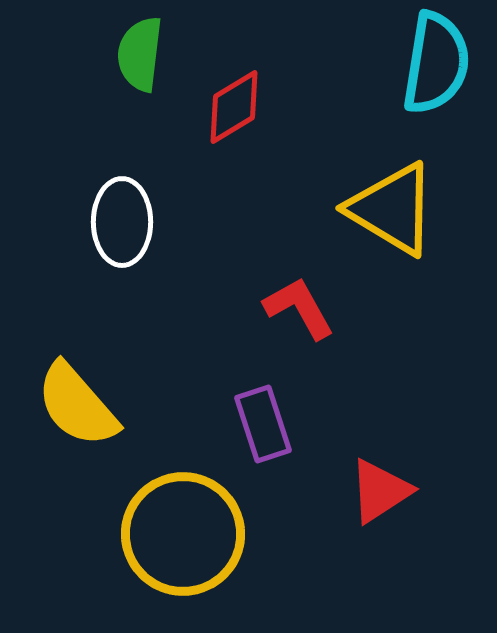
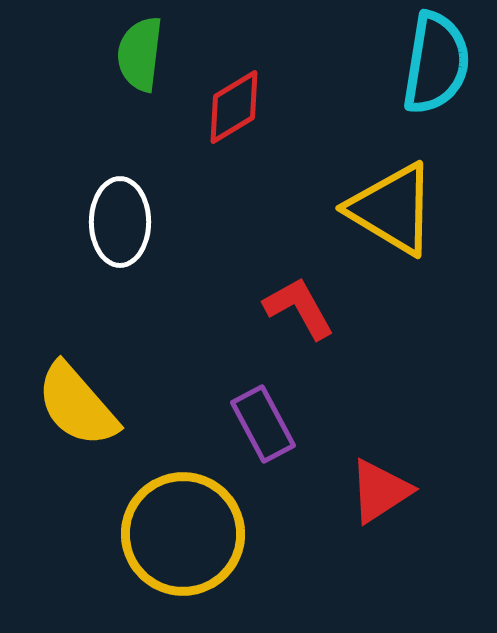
white ellipse: moved 2 px left
purple rectangle: rotated 10 degrees counterclockwise
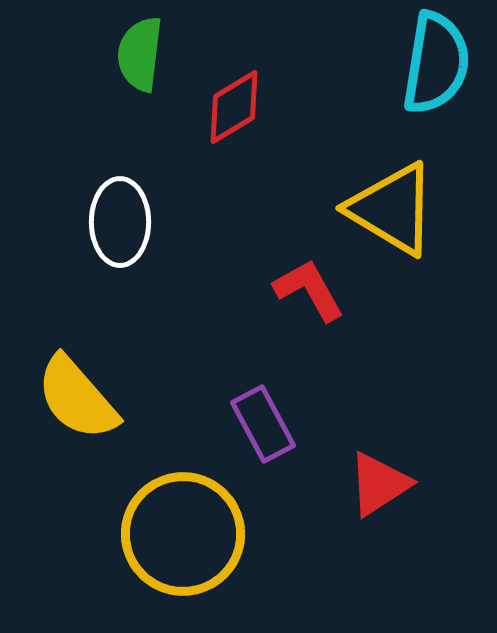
red L-shape: moved 10 px right, 18 px up
yellow semicircle: moved 7 px up
red triangle: moved 1 px left, 7 px up
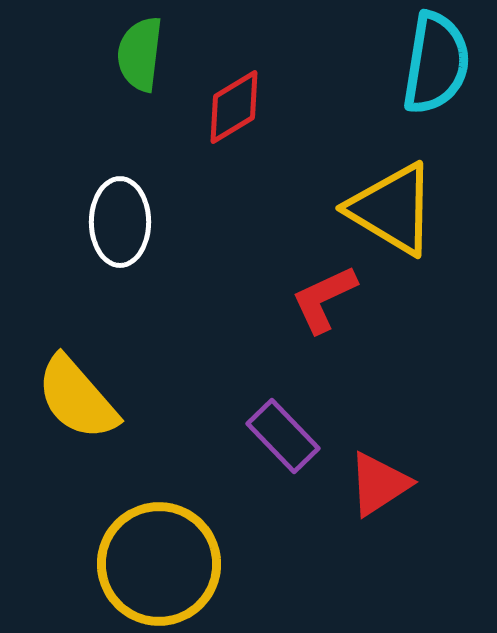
red L-shape: moved 15 px right, 9 px down; rotated 86 degrees counterclockwise
purple rectangle: moved 20 px right, 12 px down; rotated 16 degrees counterclockwise
yellow circle: moved 24 px left, 30 px down
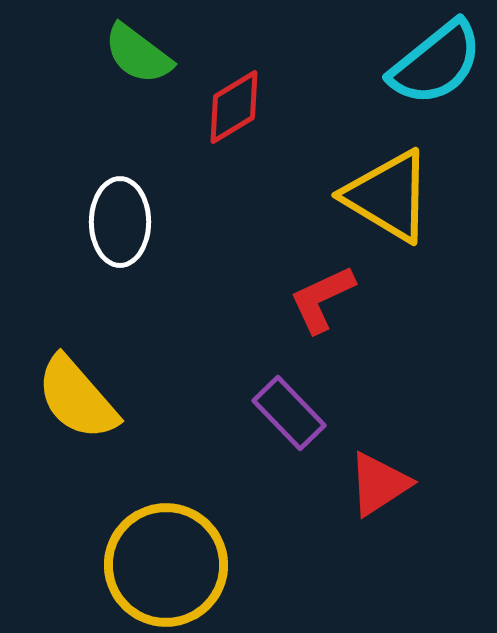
green semicircle: moved 2 px left; rotated 60 degrees counterclockwise
cyan semicircle: rotated 42 degrees clockwise
yellow triangle: moved 4 px left, 13 px up
red L-shape: moved 2 px left
purple rectangle: moved 6 px right, 23 px up
yellow circle: moved 7 px right, 1 px down
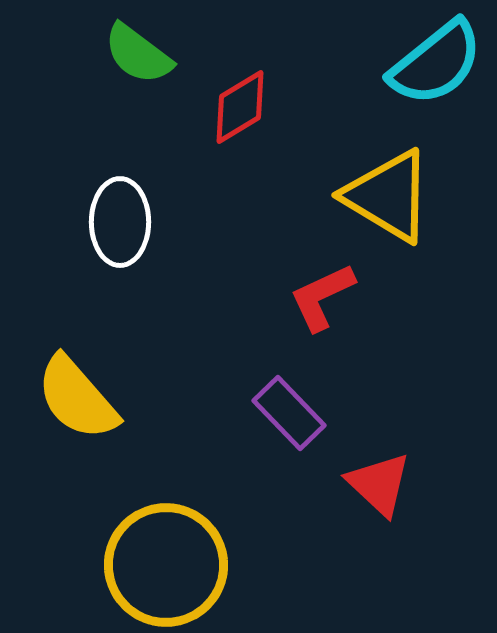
red diamond: moved 6 px right
red L-shape: moved 2 px up
red triangle: rotated 44 degrees counterclockwise
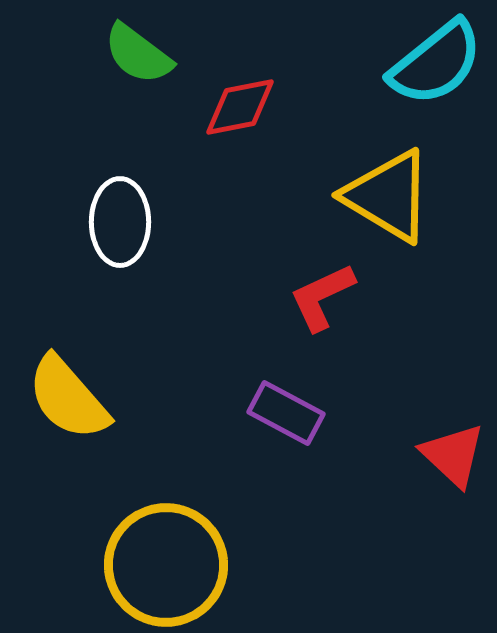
red diamond: rotated 20 degrees clockwise
yellow semicircle: moved 9 px left
purple rectangle: moved 3 px left; rotated 18 degrees counterclockwise
red triangle: moved 74 px right, 29 px up
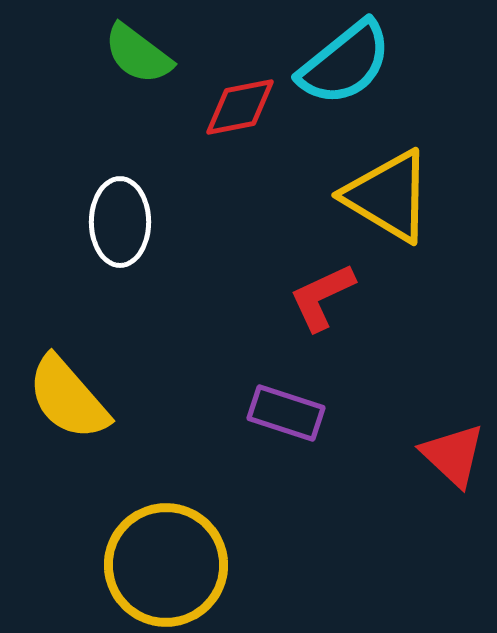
cyan semicircle: moved 91 px left
purple rectangle: rotated 10 degrees counterclockwise
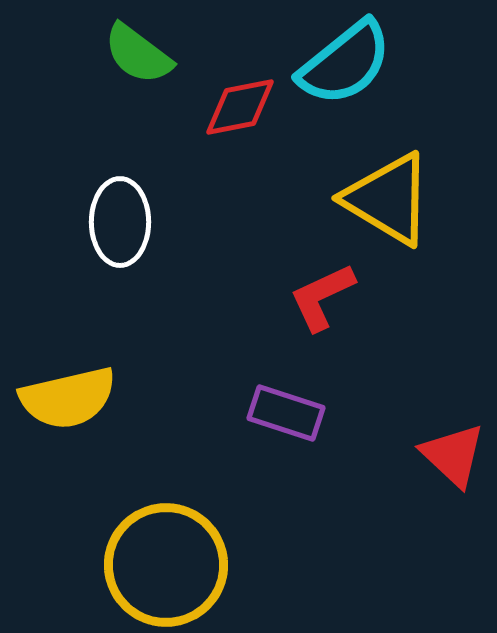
yellow triangle: moved 3 px down
yellow semicircle: rotated 62 degrees counterclockwise
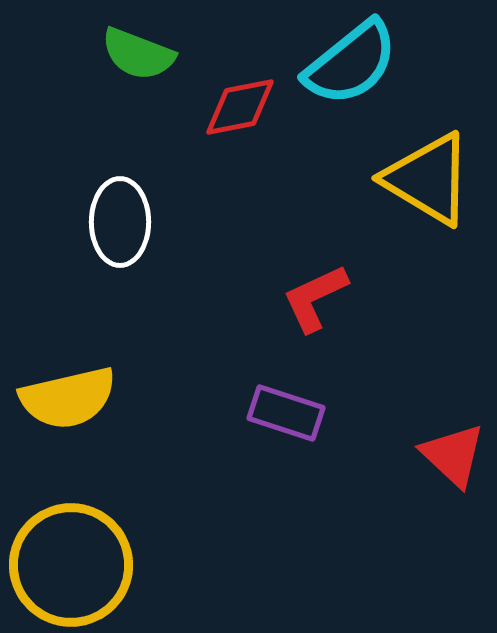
green semicircle: rotated 16 degrees counterclockwise
cyan semicircle: moved 6 px right
yellow triangle: moved 40 px right, 20 px up
red L-shape: moved 7 px left, 1 px down
yellow circle: moved 95 px left
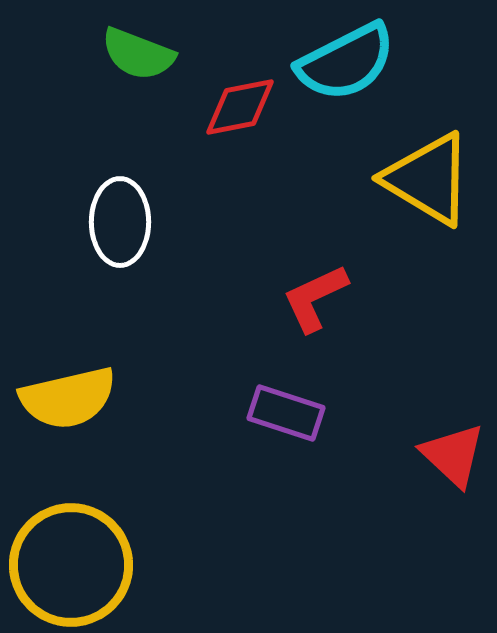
cyan semicircle: moved 5 px left, 1 px up; rotated 12 degrees clockwise
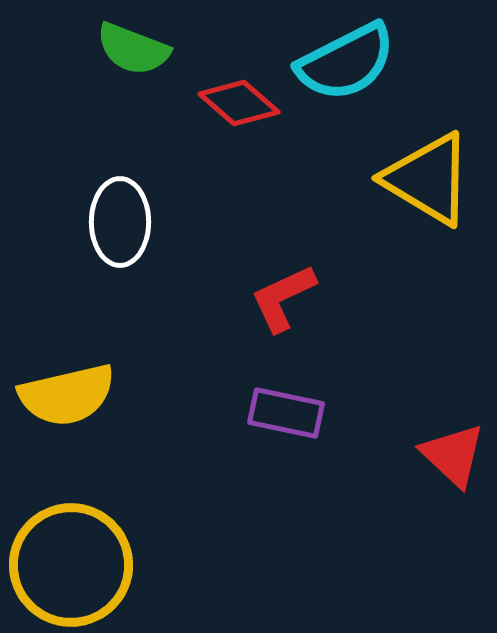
green semicircle: moved 5 px left, 5 px up
red diamond: moved 1 px left, 4 px up; rotated 52 degrees clockwise
red L-shape: moved 32 px left
yellow semicircle: moved 1 px left, 3 px up
purple rectangle: rotated 6 degrees counterclockwise
